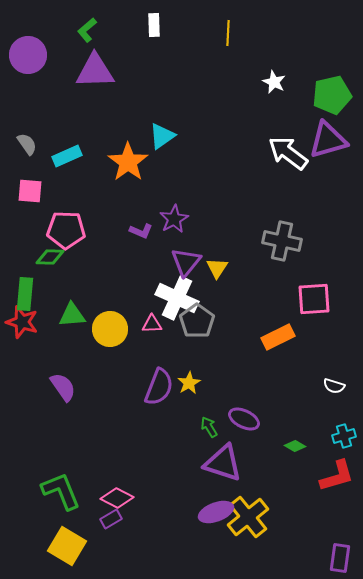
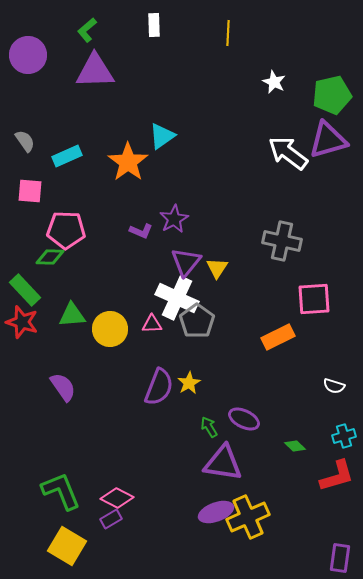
gray semicircle at (27, 144): moved 2 px left, 3 px up
green rectangle at (25, 294): moved 4 px up; rotated 48 degrees counterclockwise
green diamond at (295, 446): rotated 15 degrees clockwise
purple triangle at (223, 463): rotated 9 degrees counterclockwise
yellow cross at (248, 517): rotated 15 degrees clockwise
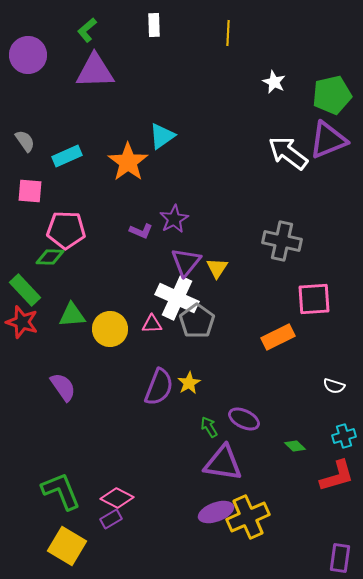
purple triangle at (328, 140): rotated 6 degrees counterclockwise
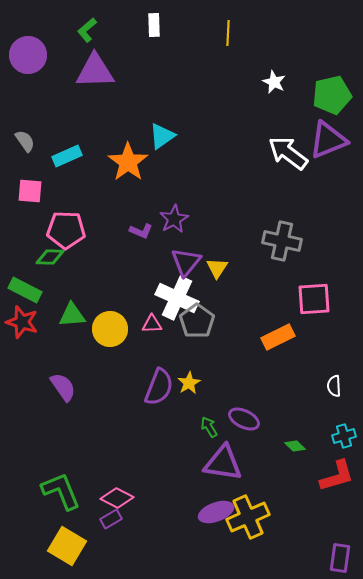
green rectangle at (25, 290): rotated 20 degrees counterclockwise
white semicircle at (334, 386): rotated 70 degrees clockwise
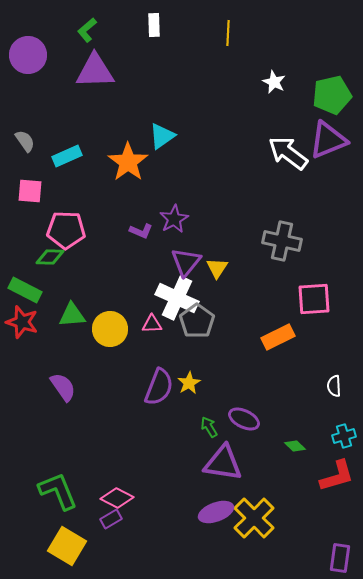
green L-shape at (61, 491): moved 3 px left
yellow cross at (248, 517): moved 6 px right, 1 px down; rotated 21 degrees counterclockwise
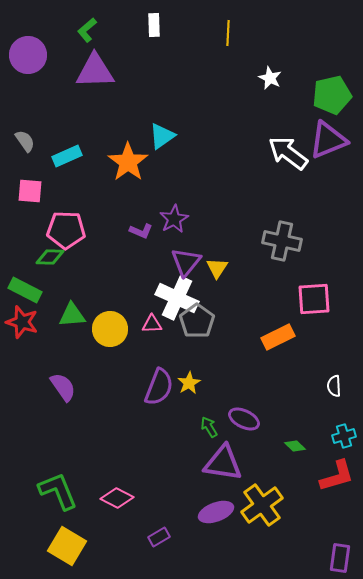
white star at (274, 82): moved 4 px left, 4 px up
yellow cross at (254, 518): moved 8 px right, 13 px up; rotated 9 degrees clockwise
purple rectangle at (111, 519): moved 48 px right, 18 px down
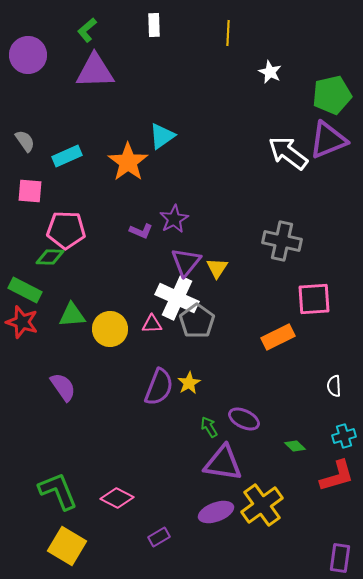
white star at (270, 78): moved 6 px up
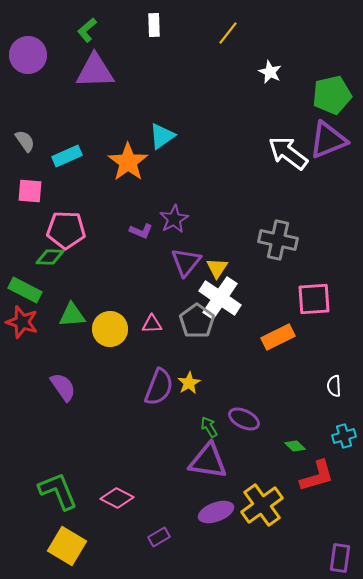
yellow line at (228, 33): rotated 35 degrees clockwise
gray cross at (282, 241): moved 4 px left, 1 px up
white cross at (177, 298): moved 43 px right; rotated 9 degrees clockwise
purple triangle at (223, 463): moved 15 px left, 2 px up
red L-shape at (337, 476): moved 20 px left
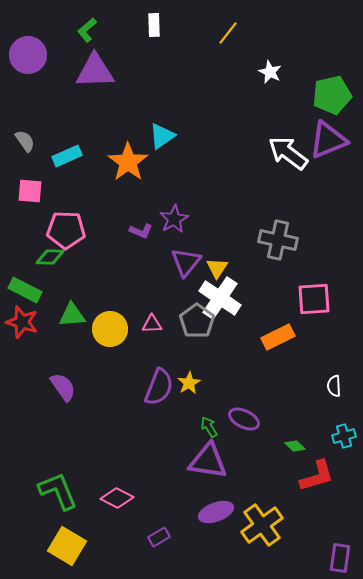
yellow cross at (262, 505): moved 20 px down
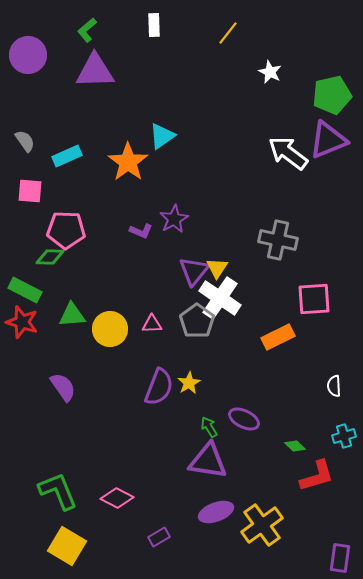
purple triangle at (186, 262): moved 8 px right, 9 px down
